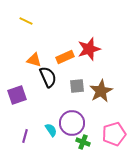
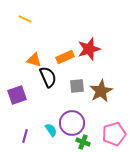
yellow line: moved 1 px left, 2 px up
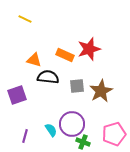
orange rectangle: moved 2 px up; rotated 48 degrees clockwise
black semicircle: rotated 60 degrees counterclockwise
purple circle: moved 1 px down
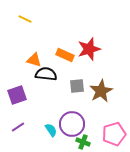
black semicircle: moved 2 px left, 3 px up
purple line: moved 7 px left, 9 px up; rotated 40 degrees clockwise
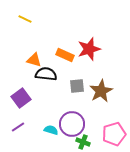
purple square: moved 4 px right, 3 px down; rotated 18 degrees counterclockwise
cyan semicircle: rotated 40 degrees counterclockwise
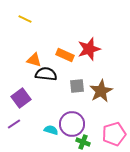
purple line: moved 4 px left, 3 px up
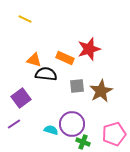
orange rectangle: moved 3 px down
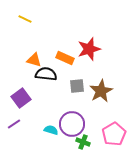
pink pentagon: rotated 15 degrees counterclockwise
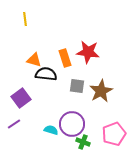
yellow line: rotated 56 degrees clockwise
red star: moved 1 px left, 3 px down; rotated 25 degrees clockwise
orange rectangle: rotated 48 degrees clockwise
gray square: rotated 14 degrees clockwise
pink pentagon: rotated 10 degrees clockwise
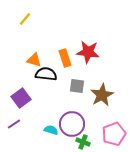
yellow line: rotated 48 degrees clockwise
brown star: moved 1 px right, 4 px down
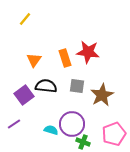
orange triangle: rotated 49 degrees clockwise
black semicircle: moved 12 px down
purple square: moved 3 px right, 3 px up
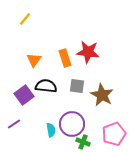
brown star: rotated 15 degrees counterclockwise
cyan semicircle: rotated 64 degrees clockwise
